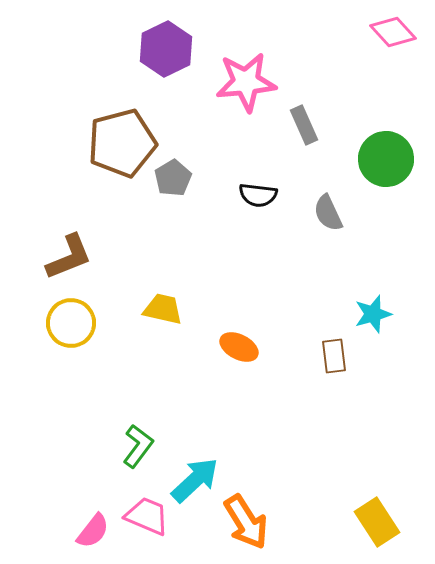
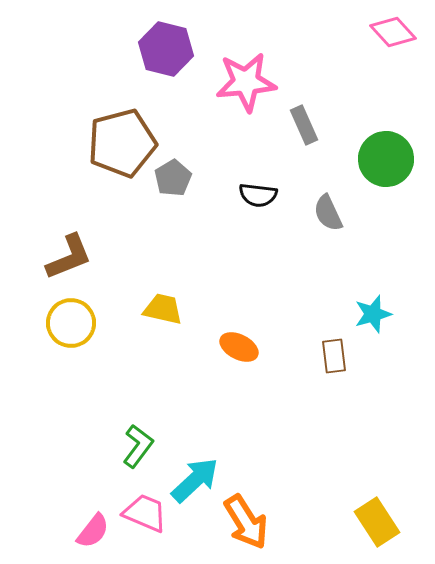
purple hexagon: rotated 20 degrees counterclockwise
pink trapezoid: moved 2 px left, 3 px up
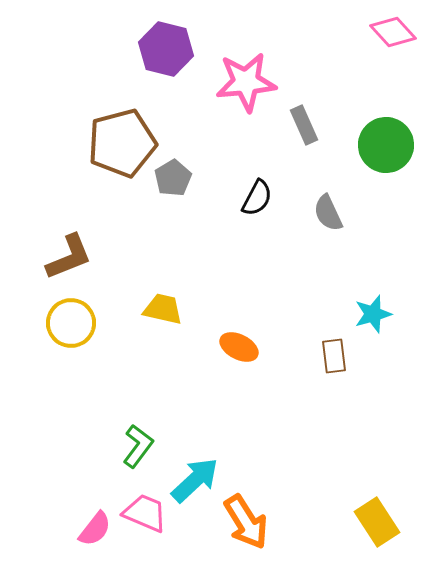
green circle: moved 14 px up
black semicircle: moved 1 px left, 3 px down; rotated 69 degrees counterclockwise
pink semicircle: moved 2 px right, 2 px up
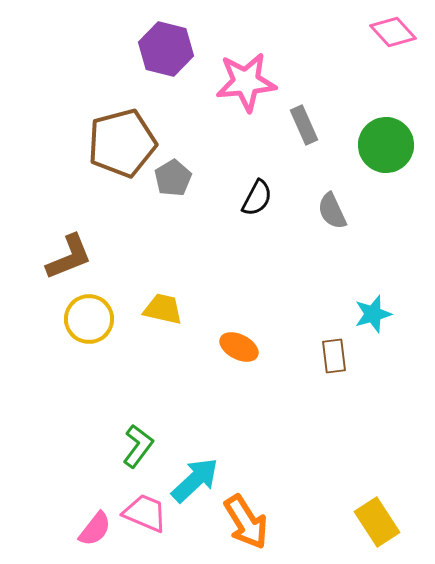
gray semicircle: moved 4 px right, 2 px up
yellow circle: moved 18 px right, 4 px up
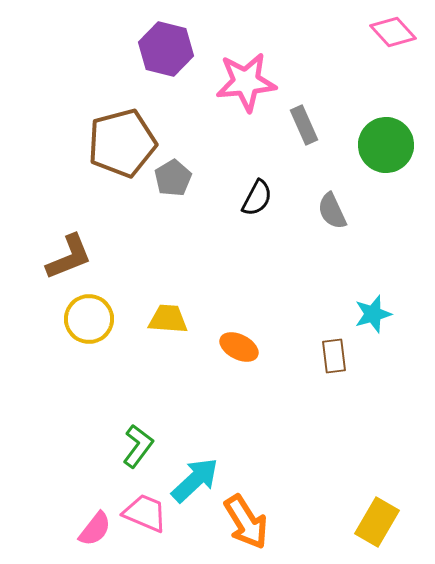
yellow trapezoid: moved 5 px right, 10 px down; rotated 9 degrees counterclockwise
yellow rectangle: rotated 63 degrees clockwise
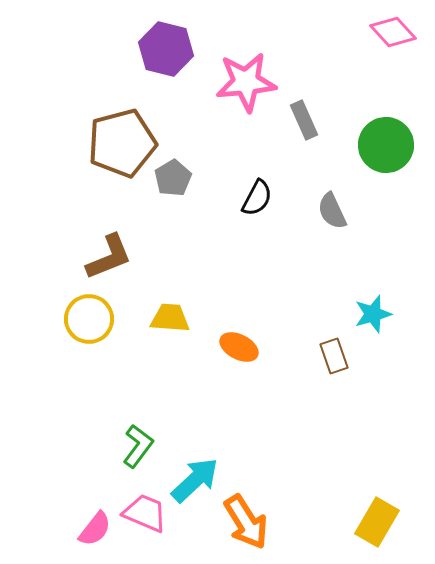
gray rectangle: moved 5 px up
brown L-shape: moved 40 px right
yellow trapezoid: moved 2 px right, 1 px up
brown rectangle: rotated 12 degrees counterclockwise
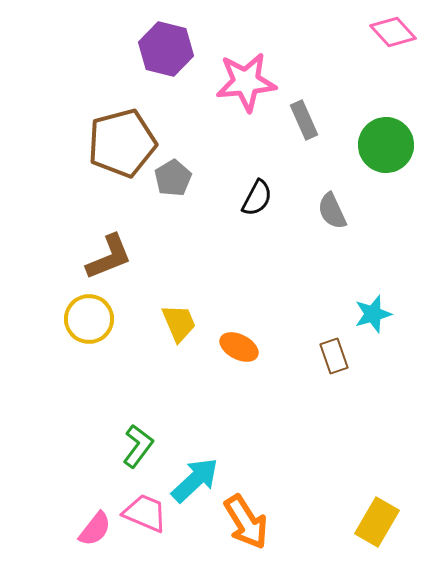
yellow trapezoid: moved 9 px right, 5 px down; rotated 63 degrees clockwise
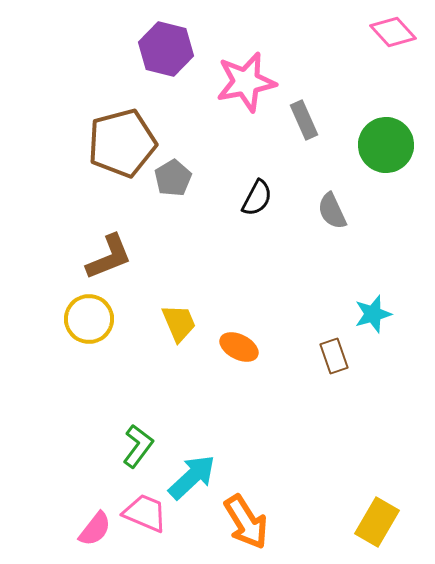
pink star: rotated 6 degrees counterclockwise
cyan arrow: moved 3 px left, 3 px up
